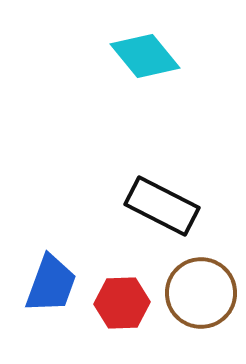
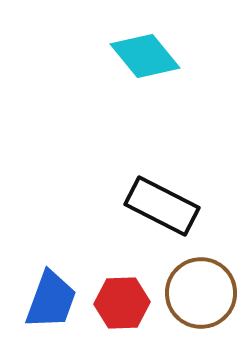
blue trapezoid: moved 16 px down
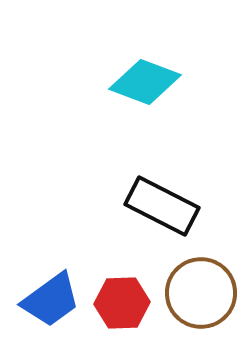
cyan diamond: moved 26 px down; rotated 30 degrees counterclockwise
blue trapezoid: rotated 34 degrees clockwise
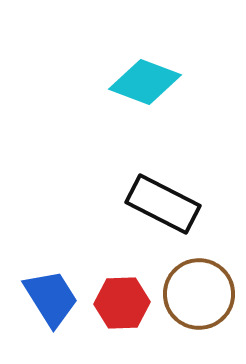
black rectangle: moved 1 px right, 2 px up
brown circle: moved 2 px left, 1 px down
blue trapezoid: moved 2 px up; rotated 86 degrees counterclockwise
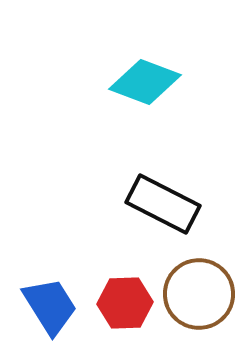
blue trapezoid: moved 1 px left, 8 px down
red hexagon: moved 3 px right
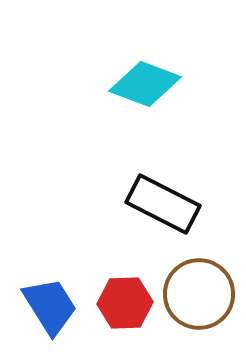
cyan diamond: moved 2 px down
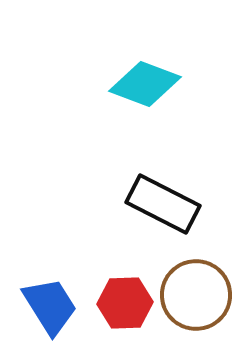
brown circle: moved 3 px left, 1 px down
